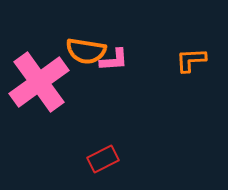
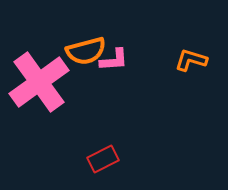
orange semicircle: rotated 24 degrees counterclockwise
orange L-shape: rotated 20 degrees clockwise
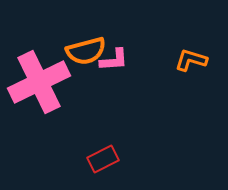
pink cross: rotated 10 degrees clockwise
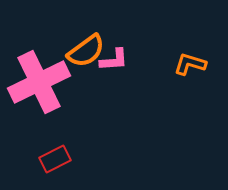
orange semicircle: rotated 21 degrees counterclockwise
orange L-shape: moved 1 px left, 4 px down
red rectangle: moved 48 px left
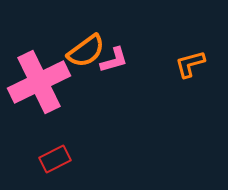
pink L-shape: rotated 12 degrees counterclockwise
orange L-shape: rotated 32 degrees counterclockwise
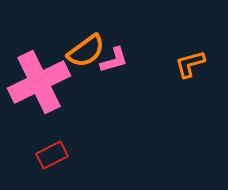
red rectangle: moved 3 px left, 4 px up
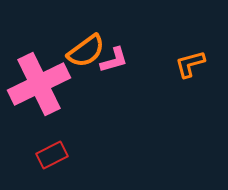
pink cross: moved 2 px down
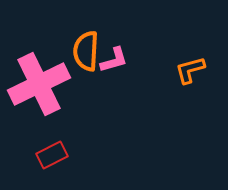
orange semicircle: rotated 129 degrees clockwise
orange L-shape: moved 6 px down
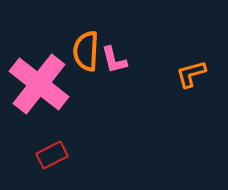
pink L-shape: rotated 92 degrees clockwise
orange L-shape: moved 1 px right, 4 px down
pink cross: rotated 26 degrees counterclockwise
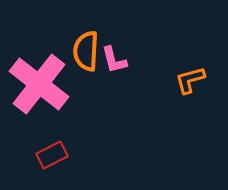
orange L-shape: moved 1 px left, 6 px down
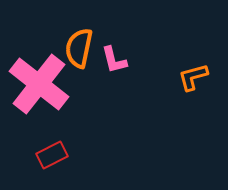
orange semicircle: moved 7 px left, 3 px up; rotated 9 degrees clockwise
orange L-shape: moved 3 px right, 3 px up
